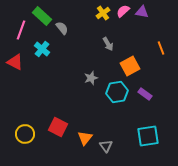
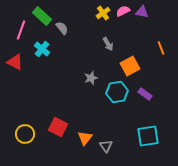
pink semicircle: rotated 16 degrees clockwise
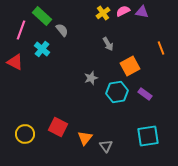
gray semicircle: moved 2 px down
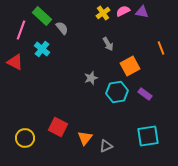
gray semicircle: moved 2 px up
yellow circle: moved 4 px down
gray triangle: rotated 40 degrees clockwise
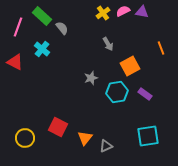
pink line: moved 3 px left, 3 px up
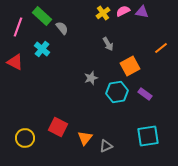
orange line: rotated 72 degrees clockwise
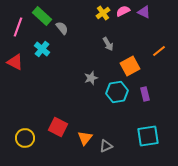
purple triangle: moved 2 px right; rotated 16 degrees clockwise
orange line: moved 2 px left, 3 px down
purple rectangle: rotated 40 degrees clockwise
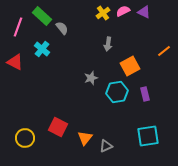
gray arrow: rotated 40 degrees clockwise
orange line: moved 5 px right
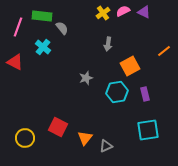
green rectangle: rotated 36 degrees counterclockwise
cyan cross: moved 1 px right, 2 px up
gray star: moved 5 px left
cyan square: moved 6 px up
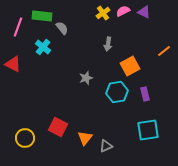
red triangle: moved 2 px left, 2 px down
